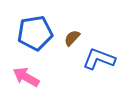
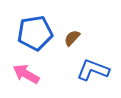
blue L-shape: moved 6 px left, 11 px down
pink arrow: moved 3 px up
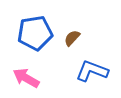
blue L-shape: moved 1 px left, 1 px down
pink arrow: moved 4 px down
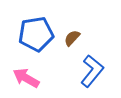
blue pentagon: moved 1 px right, 1 px down
blue L-shape: rotated 108 degrees clockwise
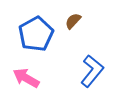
blue pentagon: rotated 20 degrees counterclockwise
brown semicircle: moved 1 px right, 17 px up
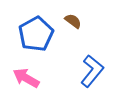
brown semicircle: rotated 84 degrees clockwise
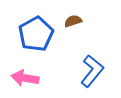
brown semicircle: rotated 54 degrees counterclockwise
pink arrow: moved 1 px left; rotated 20 degrees counterclockwise
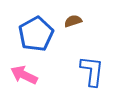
blue L-shape: rotated 32 degrees counterclockwise
pink arrow: moved 1 px left, 3 px up; rotated 16 degrees clockwise
